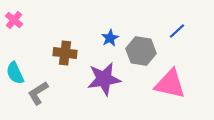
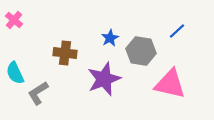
purple star: rotated 12 degrees counterclockwise
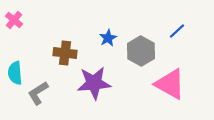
blue star: moved 2 px left
gray hexagon: rotated 20 degrees clockwise
cyan semicircle: rotated 20 degrees clockwise
purple star: moved 10 px left, 4 px down; rotated 16 degrees clockwise
pink triangle: rotated 16 degrees clockwise
